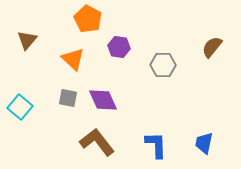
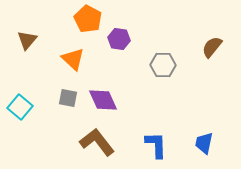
purple hexagon: moved 8 px up
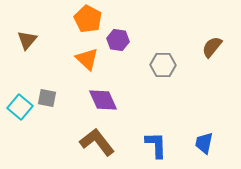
purple hexagon: moved 1 px left, 1 px down
orange triangle: moved 14 px right
gray square: moved 21 px left
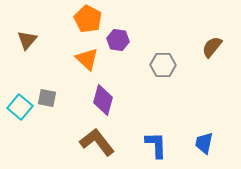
purple diamond: rotated 40 degrees clockwise
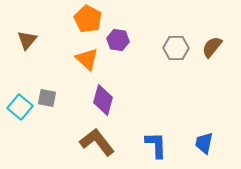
gray hexagon: moved 13 px right, 17 px up
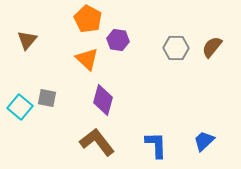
blue trapezoid: moved 2 px up; rotated 35 degrees clockwise
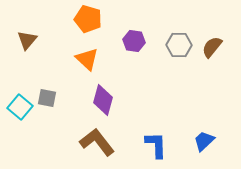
orange pentagon: rotated 12 degrees counterclockwise
purple hexagon: moved 16 px right, 1 px down
gray hexagon: moved 3 px right, 3 px up
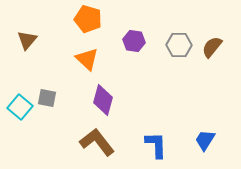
blue trapezoid: moved 1 px right, 1 px up; rotated 15 degrees counterclockwise
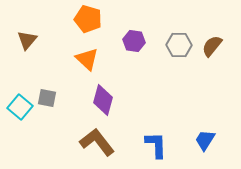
brown semicircle: moved 1 px up
